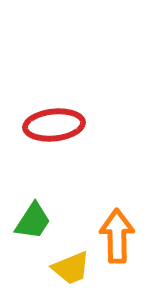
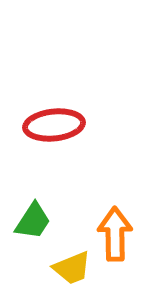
orange arrow: moved 2 px left, 2 px up
yellow trapezoid: moved 1 px right
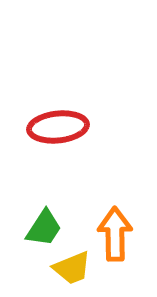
red ellipse: moved 4 px right, 2 px down
green trapezoid: moved 11 px right, 7 px down
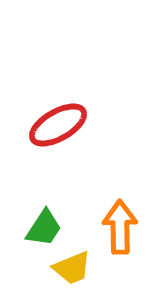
red ellipse: moved 2 px up; rotated 24 degrees counterclockwise
orange arrow: moved 5 px right, 7 px up
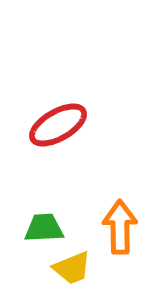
green trapezoid: rotated 126 degrees counterclockwise
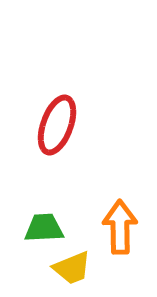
red ellipse: moved 1 px left; rotated 40 degrees counterclockwise
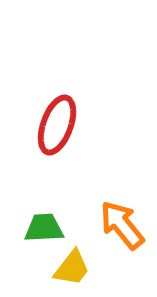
orange arrow: moved 2 px right, 2 px up; rotated 38 degrees counterclockwise
yellow trapezoid: rotated 30 degrees counterclockwise
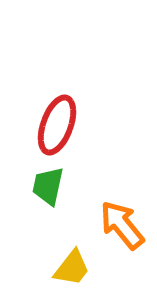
green trapezoid: moved 4 px right, 42 px up; rotated 75 degrees counterclockwise
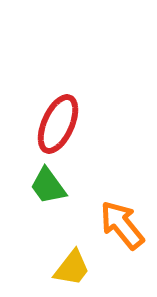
red ellipse: moved 1 px right, 1 px up; rotated 4 degrees clockwise
green trapezoid: rotated 48 degrees counterclockwise
